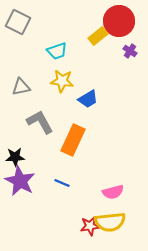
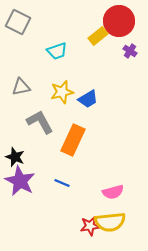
yellow star: moved 11 px down; rotated 20 degrees counterclockwise
black star: rotated 24 degrees clockwise
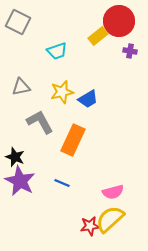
purple cross: rotated 24 degrees counterclockwise
yellow semicircle: moved 3 px up; rotated 144 degrees clockwise
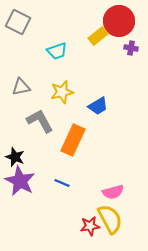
purple cross: moved 1 px right, 3 px up
blue trapezoid: moved 10 px right, 7 px down
gray L-shape: moved 1 px up
yellow semicircle: rotated 104 degrees clockwise
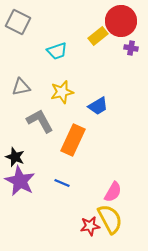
red circle: moved 2 px right
pink semicircle: rotated 45 degrees counterclockwise
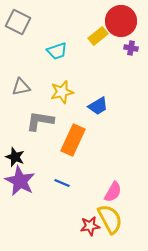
gray L-shape: rotated 52 degrees counterclockwise
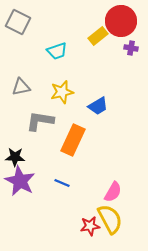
black star: rotated 18 degrees counterclockwise
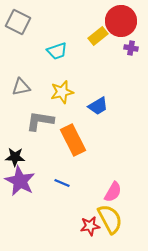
orange rectangle: rotated 52 degrees counterclockwise
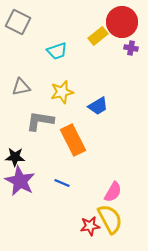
red circle: moved 1 px right, 1 px down
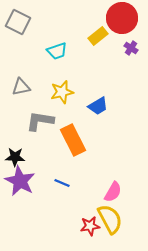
red circle: moved 4 px up
purple cross: rotated 24 degrees clockwise
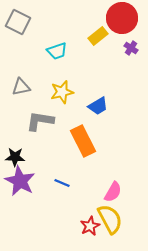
orange rectangle: moved 10 px right, 1 px down
red star: rotated 18 degrees counterclockwise
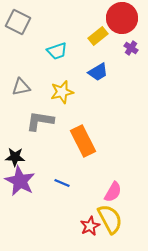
blue trapezoid: moved 34 px up
